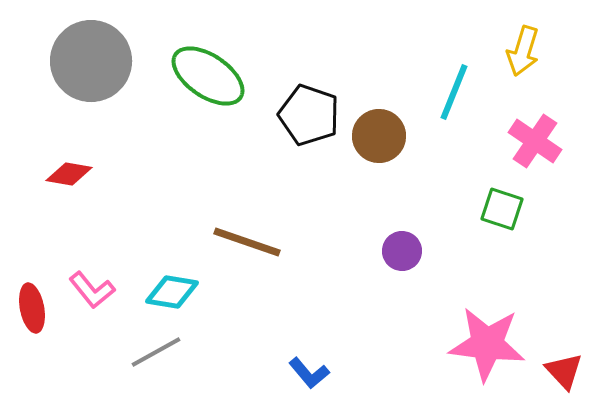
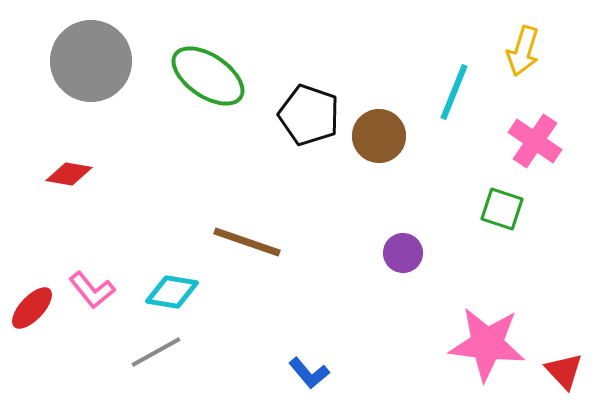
purple circle: moved 1 px right, 2 px down
red ellipse: rotated 54 degrees clockwise
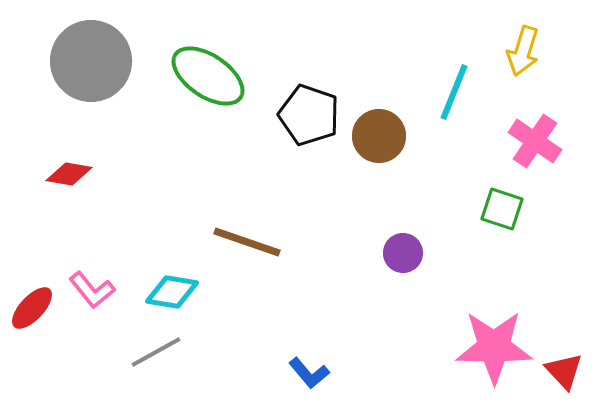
pink star: moved 7 px right, 3 px down; rotated 6 degrees counterclockwise
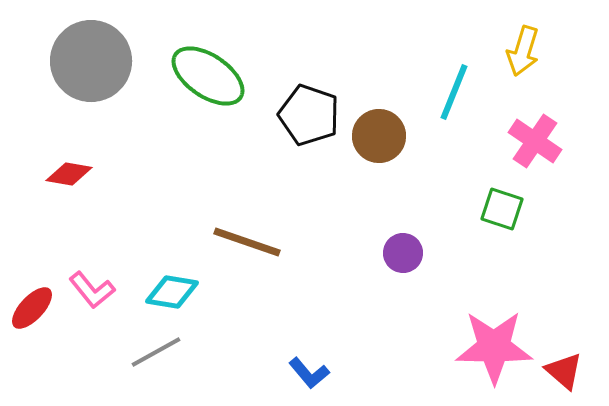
red triangle: rotated 6 degrees counterclockwise
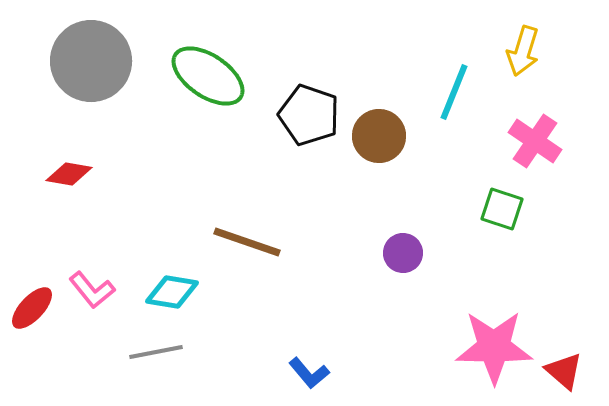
gray line: rotated 18 degrees clockwise
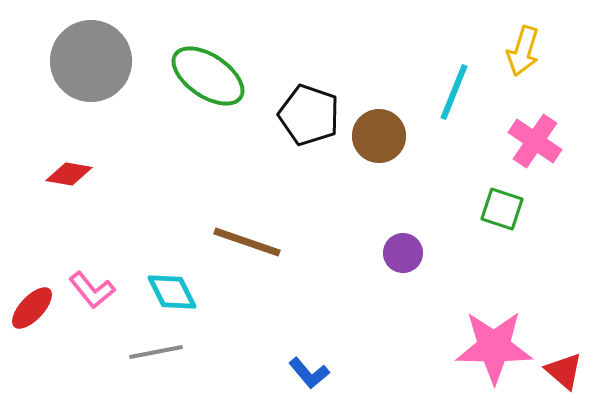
cyan diamond: rotated 54 degrees clockwise
